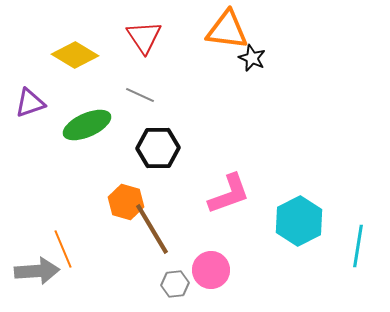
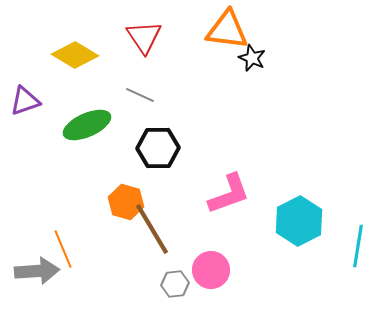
purple triangle: moved 5 px left, 2 px up
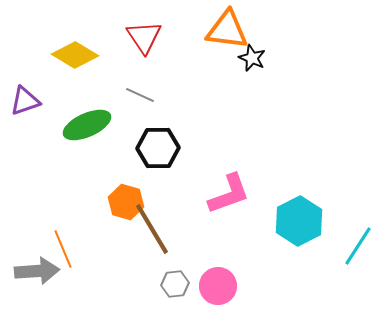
cyan line: rotated 24 degrees clockwise
pink circle: moved 7 px right, 16 px down
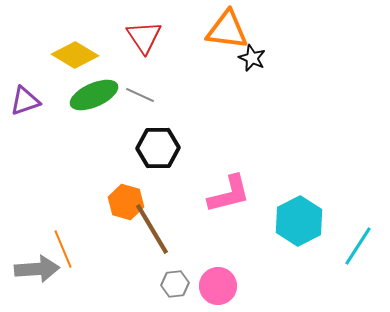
green ellipse: moved 7 px right, 30 px up
pink L-shape: rotated 6 degrees clockwise
gray arrow: moved 2 px up
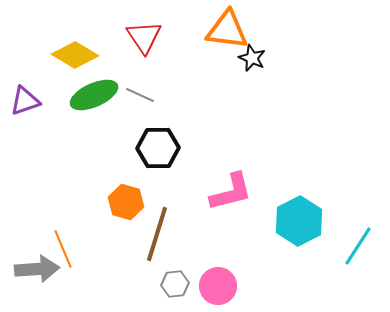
pink L-shape: moved 2 px right, 2 px up
brown line: moved 5 px right, 5 px down; rotated 48 degrees clockwise
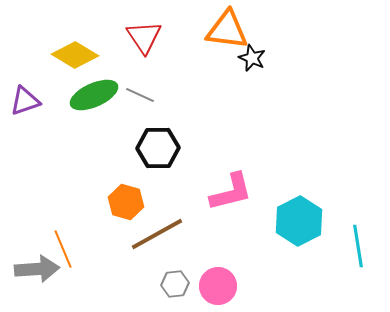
brown line: rotated 44 degrees clockwise
cyan line: rotated 42 degrees counterclockwise
